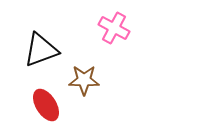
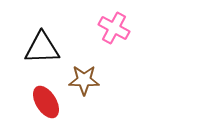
black triangle: moved 1 px right, 2 px up; rotated 18 degrees clockwise
red ellipse: moved 3 px up
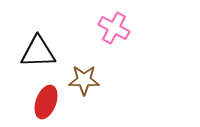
black triangle: moved 4 px left, 4 px down
red ellipse: rotated 52 degrees clockwise
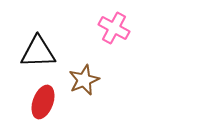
brown star: rotated 24 degrees counterclockwise
red ellipse: moved 3 px left
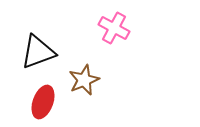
black triangle: rotated 18 degrees counterclockwise
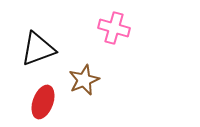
pink cross: rotated 12 degrees counterclockwise
black triangle: moved 3 px up
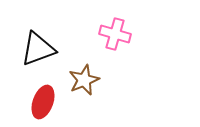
pink cross: moved 1 px right, 6 px down
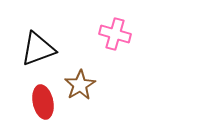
brown star: moved 4 px left, 5 px down; rotated 8 degrees counterclockwise
red ellipse: rotated 32 degrees counterclockwise
